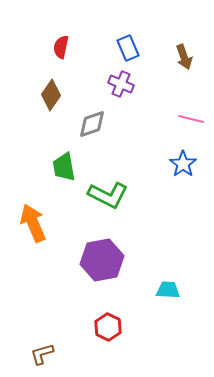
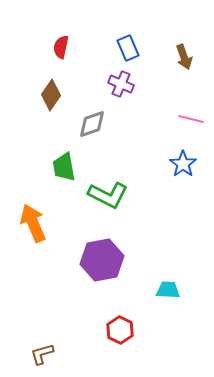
red hexagon: moved 12 px right, 3 px down
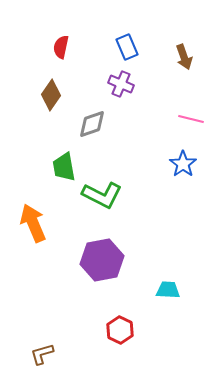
blue rectangle: moved 1 px left, 1 px up
green L-shape: moved 6 px left
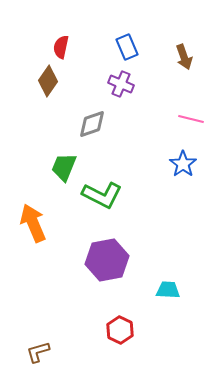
brown diamond: moved 3 px left, 14 px up
green trapezoid: rotated 32 degrees clockwise
purple hexagon: moved 5 px right
brown L-shape: moved 4 px left, 2 px up
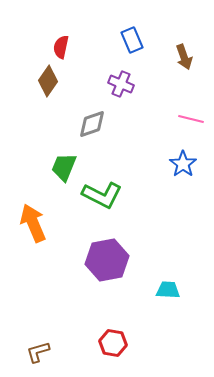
blue rectangle: moved 5 px right, 7 px up
red hexagon: moved 7 px left, 13 px down; rotated 16 degrees counterclockwise
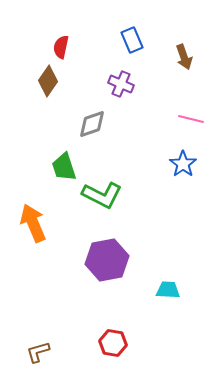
green trapezoid: rotated 40 degrees counterclockwise
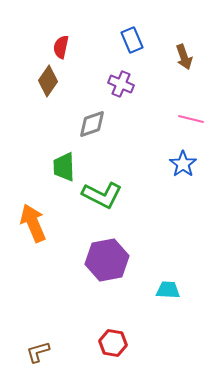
green trapezoid: rotated 16 degrees clockwise
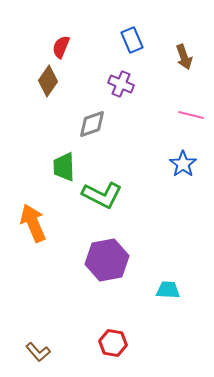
red semicircle: rotated 10 degrees clockwise
pink line: moved 4 px up
brown L-shape: rotated 115 degrees counterclockwise
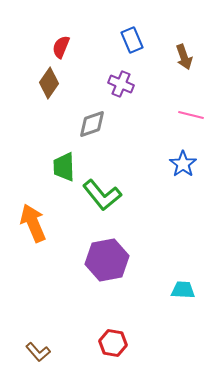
brown diamond: moved 1 px right, 2 px down
green L-shape: rotated 24 degrees clockwise
cyan trapezoid: moved 15 px right
